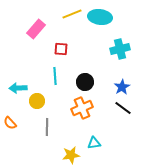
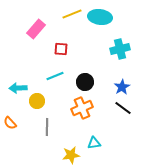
cyan line: rotated 72 degrees clockwise
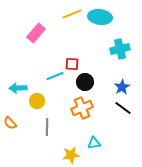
pink rectangle: moved 4 px down
red square: moved 11 px right, 15 px down
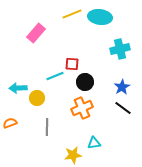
yellow circle: moved 3 px up
orange semicircle: rotated 112 degrees clockwise
yellow star: moved 2 px right
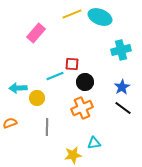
cyan ellipse: rotated 15 degrees clockwise
cyan cross: moved 1 px right, 1 px down
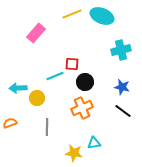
cyan ellipse: moved 2 px right, 1 px up
blue star: rotated 28 degrees counterclockwise
black line: moved 3 px down
yellow star: moved 1 px right, 2 px up; rotated 18 degrees clockwise
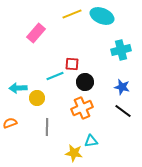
cyan triangle: moved 3 px left, 2 px up
